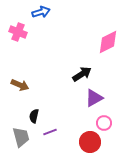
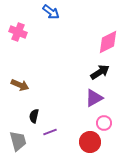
blue arrow: moved 10 px right; rotated 54 degrees clockwise
black arrow: moved 18 px right, 2 px up
gray trapezoid: moved 3 px left, 4 px down
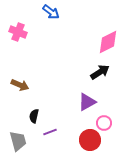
purple triangle: moved 7 px left, 4 px down
red circle: moved 2 px up
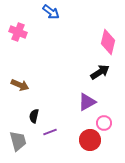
pink diamond: rotated 50 degrees counterclockwise
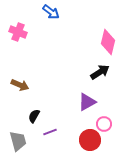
black semicircle: rotated 16 degrees clockwise
pink circle: moved 1 px down
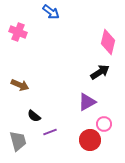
black semicircle: rotated 80 degrees counterclockwise
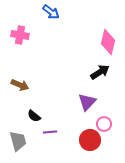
pink cross: moved 2 px right, 3 px down; rotated 12 degrees counterclockwise
purple triangle: rotated 18 degrees counterclockwise
purple line: rotated 16 degrees clockwise
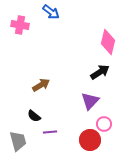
pink cross: moved 10 px up
brown arrow: moved 21 px right; rotated 54 degrees counterclockwise
purple triangle: moved 3 px right, 1 px up
